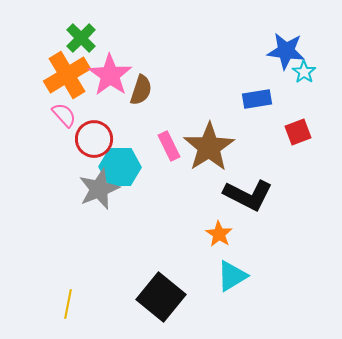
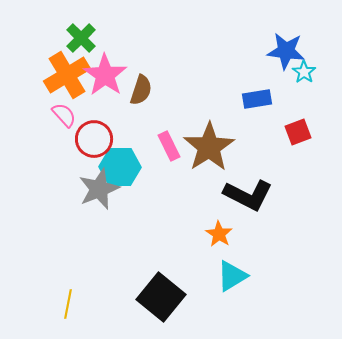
pink star: moved 5 px left
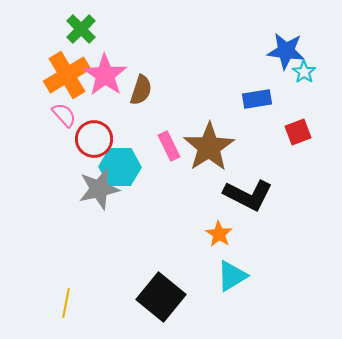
green cross: moved 9 px up
gray star: rotated 9 degrees clockwise
yellow line: moved 2 px left, 1 px up
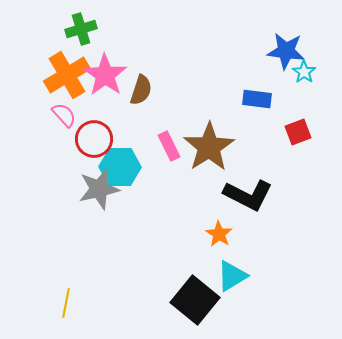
green cross: rotated 28 degrees clockwise
blue rectangle: rotated 16 degrees clockwise
black square: moved 34 px right, 3 px down
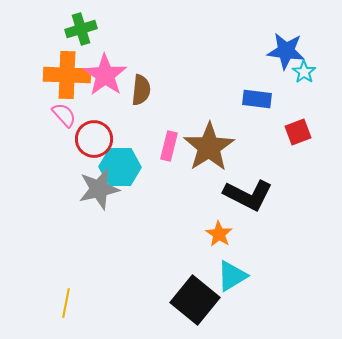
orange cross: rotated 33 degrees clockwise
brown semicircle: rotated 12 degrees counterclockwise
pink rectangle: rotated 40 degrees clockwise
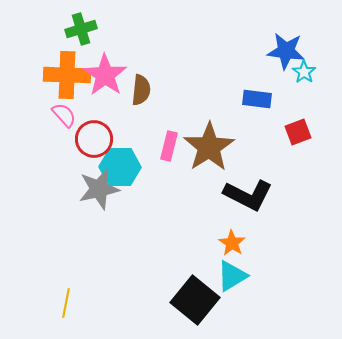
orange star: moved 13 px right, 9 px down
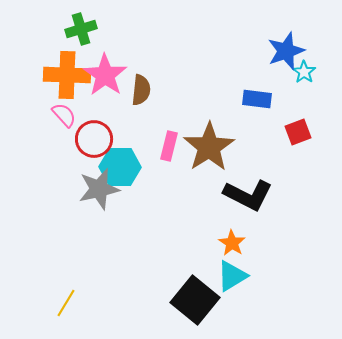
blue star: rotated 27 degrees counterclockwise
yellow line: rotated 20 degrees clockwise
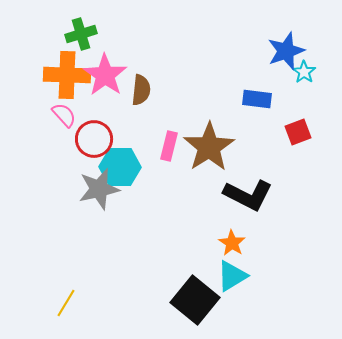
green cross: moved 5 px down
